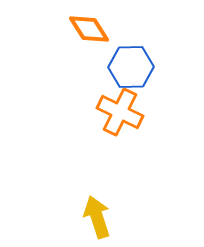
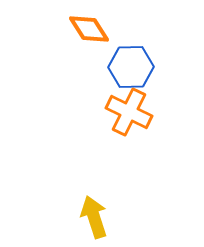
orange cross: moved 9 px right
yellow arrow: moved 3 px left
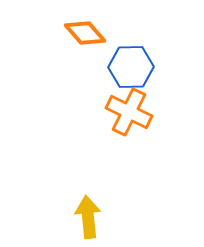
orange diamond: moved 4 px left, 4 px down; rotated 9 degrees counterclockwise
yellow arrow: moved 6 px left; rotated 12 degrees clockwise
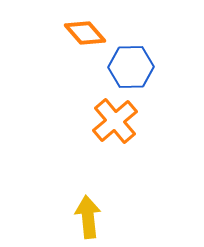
orange cross: moved 14 px left, 9 px down; rotated 24 degrees clockwise
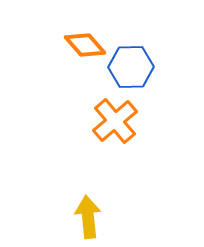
orange diamond: moved 12 px down
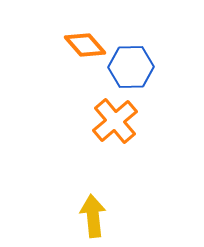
yellow arrow: moved 5 px right, 1 px up
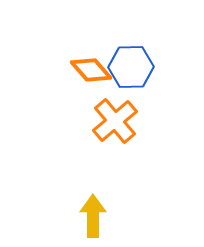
orange diamond: moved 6 px right, 25 px down
yellow arrow: rotated 6 degrees clockwise
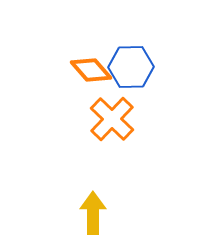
orange cross: moved 3 px left, 2 px up; rotated 6 degrees counterclockwise
yellow arrow: moved 3 px up
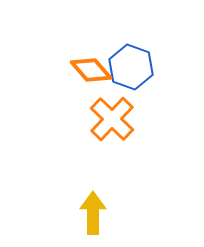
blue hexagon: rotated 21 degrees clockwise
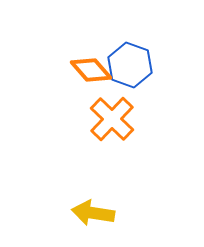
blue hexagon: moved 1 px left, 2 px up
yellow arrow: rotated 81 degrees counterclockwise
